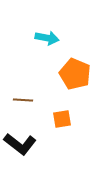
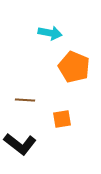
cyan arrow: moved 3 px right, 5 px up
orange pentagon: moved 1 px left, 7 px up
brown line: moved 2 px right
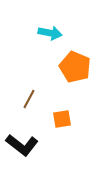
orange pentagon: moved 1 px right
brown line: moved 4 px right, 1 px up; rotated 66 degrees counterclockwise
black L-shape: moved 2 px right, 1 px down
